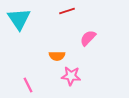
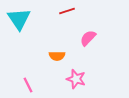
pink star: moved 5 px right, 3 px down; rotated 12 degrees clockwise
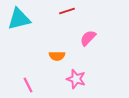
cyan triangle: rotated 50 degrees clockwise
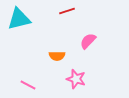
pink semicircle: moved 3 px down
pink line: rotated 35 degrees counterclockwise
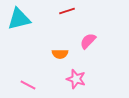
orange semicircle: moved 3 px right, 2 px up
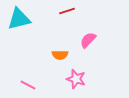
pink semicircle: moved 1 px up
orange semicircle: moved 1 px down
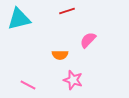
pink star: moved 3 px left, 1 px down
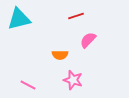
red line: moved 9 px right, 5 px down
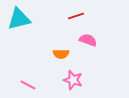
pink semicircle: rotated 66 degrees clockwise
orange semicircle: moved 1 px right, 1 px up
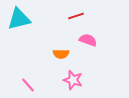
pink line: rotated 21 degrees clockwise
